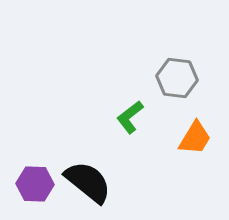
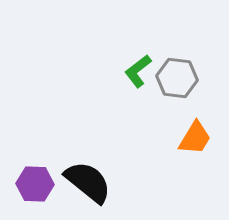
green L-shape: moved 8 px right, 46 px up
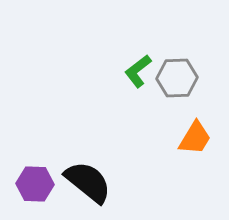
gray hexagon: rotated 9 degrees counterclockwise
